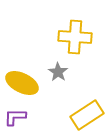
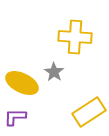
gray star: moved 4 px left
yellow rectangle: moved 2 px right, 3 px up
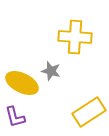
gray star: moved 3 px left, 1 px up; rotated 18 degrees counterclockwise
purple L-shape: rotated 105 degrees counterclockwise
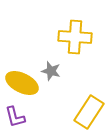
yellow rectangle: rotated 24 degrees counterclockwise
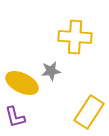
gray star: rotated 24 degrees counterclockwise
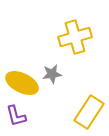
yellow cross: rotated 20 degrees counterclockwise
gray star: moved 1 px right, 3 px down
purple L-shape: moved 1 px right, 1 px up
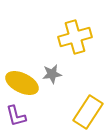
yellow rectangle: moved 1 px left
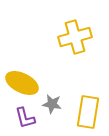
gray star: moved 30 px down; rotated 18 degrees clockwise
yellow rectangle: rotated 24 degrees counterclockwise
purple L-shape: moved 9 px right, 2 px down
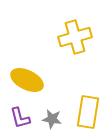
yellow ellipse: moved 5 px right, 3 px up
gray star: moved 15 px down
purple L-shape: moved 5 px left
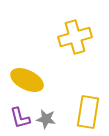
gray star: moved 6 px left
